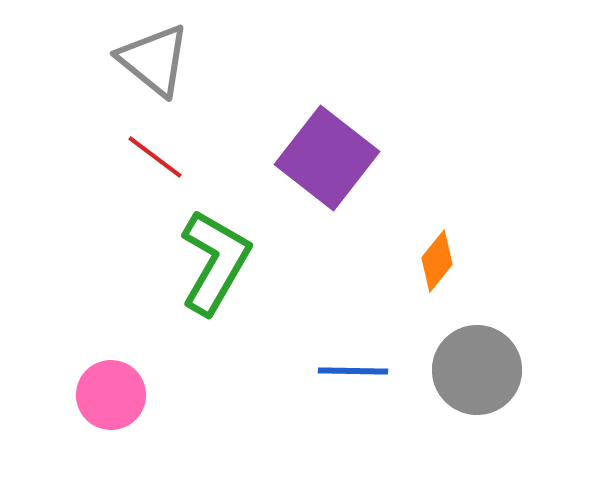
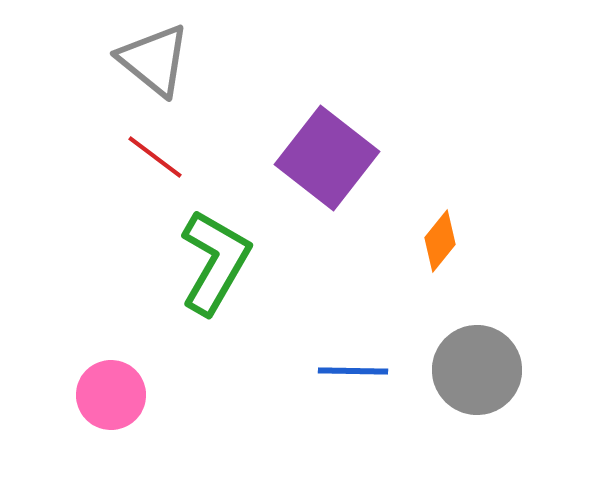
orange diamond: moved 3 px right, 20 px up
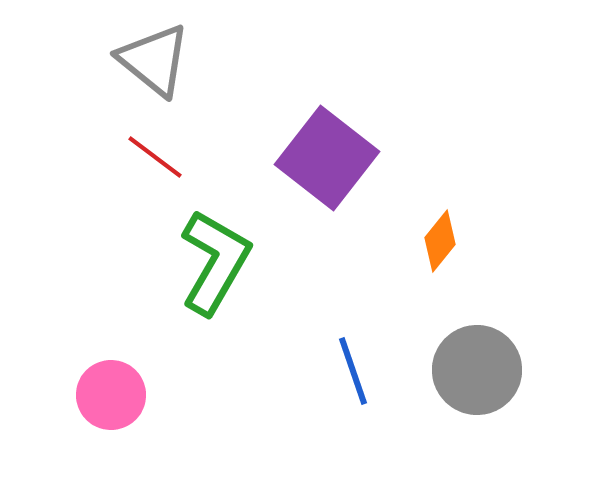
blue line: rotated 70 degrees clockwise
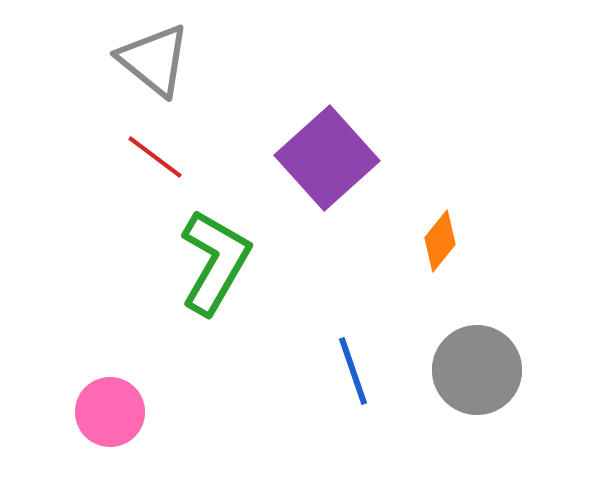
purple square: rotated 10 degrees clockwise
pink circle: moved 1 px left, 17 px down
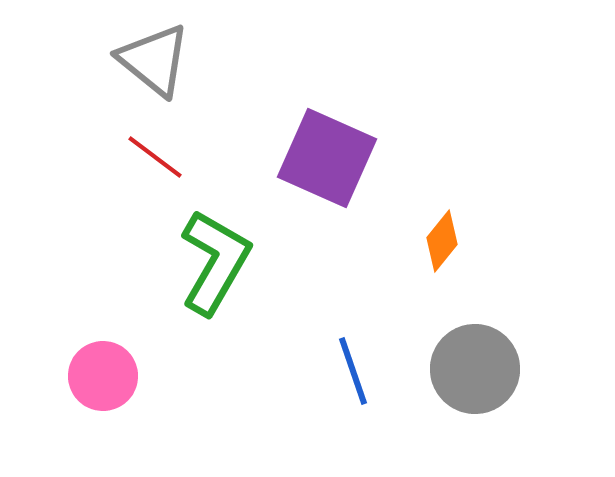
purple square: rotated 24 degrees counterclockwise
orange diamond: moved 2 px right
gray circle: moved 2 px left, 1 px up
pink circle: moved 7 px left, 36 px up
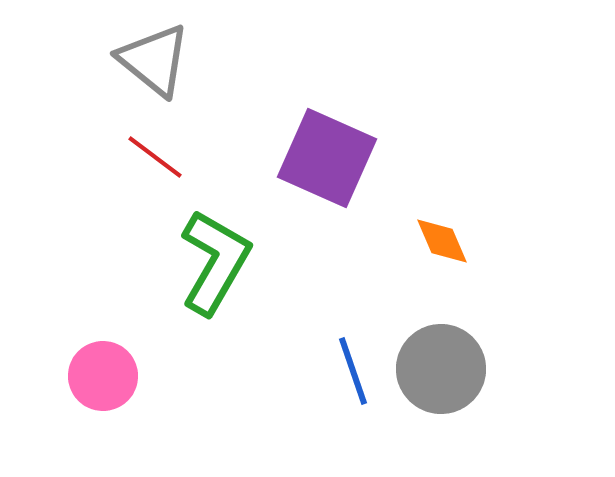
orange diamond: rotated 62 degrees counterclockwise
gray circle: moved 34 px left
